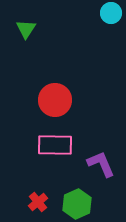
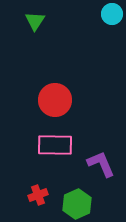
cyan circle: moved 1 px right, 1 px down
green triangle: moved 9 px right, 8 px up
red cross: moved 7 px up; rotated 18 degrees clockwise
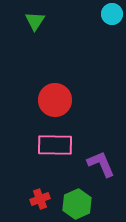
red cross: moved 2 px right, 4 px down
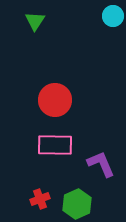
cyan circle: moved 1 px right, 2 px down
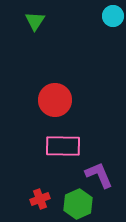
pink rectangle: moved 8 px right, 1 px down
purple L-shape: moved 2 px left, 11 px down
green hexagon: moved 1 px right
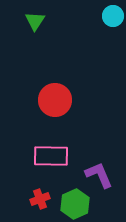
pink rectangle: moved 12 px left, 10 px down
green hexagon: moved 3 px left
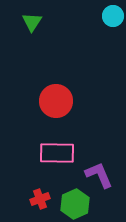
green triangle: moved 3 px left, 1 px down
red circle: moved 1 px right, 1 px down
pink rectangle: moved 6 px right, 3 px up
